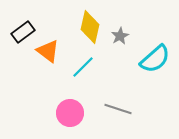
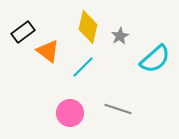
yellow diamond: moved 2 px left
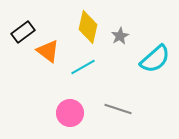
cyan line: rotated 15 degrees clockwise
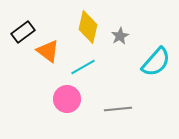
cyan semicircle: moved 1 px right, 3 px down; rotated 8 degrees counterclockwise
gray line: rotated 24 degrees counterclockwise
pink circle: moved 3 px left, 14 px up
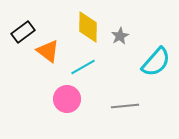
yellow diamond: rotated 12 degrees counterclockwise
gray line: moved 7 px right, 3 px up
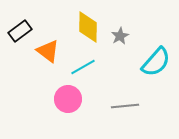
black rectangle: moved 3 px left, 1 px up
pink circle: moved 1 px right
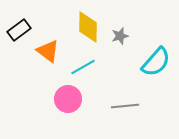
black rectangle: moved 1 px left, 1 px up
gray star: rotated 12 degrees clockwise
